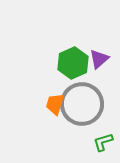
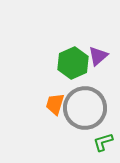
purple triangle: moved 1 px left, 3 px up
gray circle: moved 3 px right, 4 px down
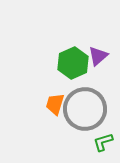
gray circle: moved 1 px down
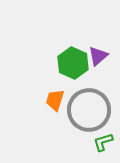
green hexagon: rotated 12 degrees counterclockwise
orange trapezoid: moved 4 px up
gray circle: moved 4 px right, 1 px down
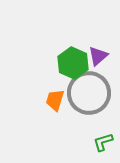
gray circle: moved 17 px up
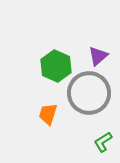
green hexagon: moved 17 px left, 3 px down
orange trapezoid: moved 7 px left, 14 px down
green L-shape: rotated 15 degrees counterclockwise
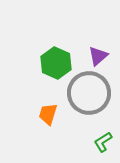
green hexagon: moved 3 px up
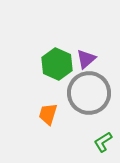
purple triangle: moved 12 px left, 3 px down
green hexagon: moved 1 px right, 1 px down
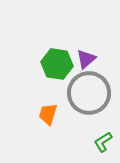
green hexagon: rotated 16 degrees counterclockwise
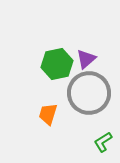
green hexagon: rotated 20 degrees counterclockwise
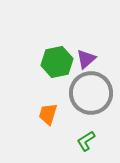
green hexagon: moved 2 px up
gray circle: moved 2 px right
green L-shape: moved 17 px left, 1 px up
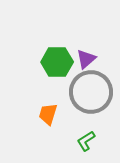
green hexagon: rotated 12 degrees clockwise
gray circle: moved 1 px up
